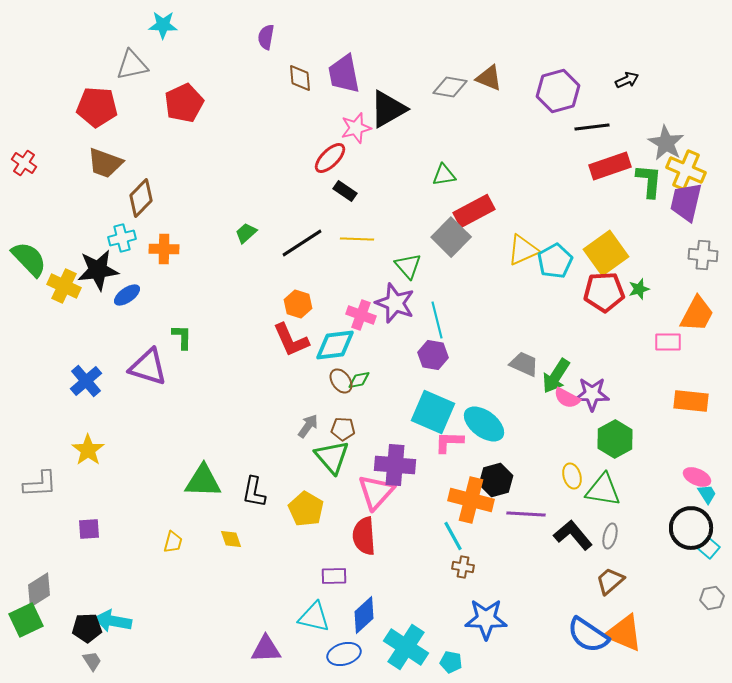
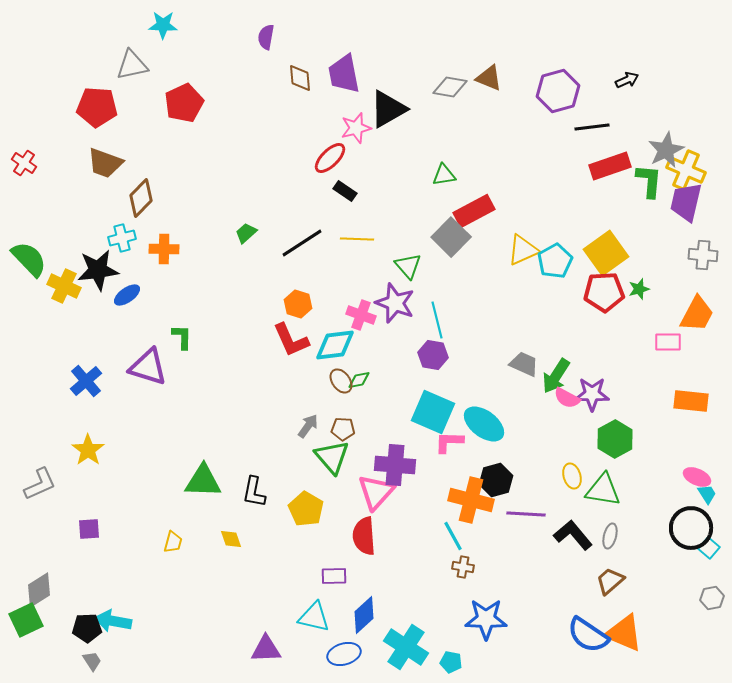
gray star at (666, 143): moved 7 px down; rotated 15 degrees clockwise
gray L-shape at (40, 484): rotated 21 degrees counterclockwise
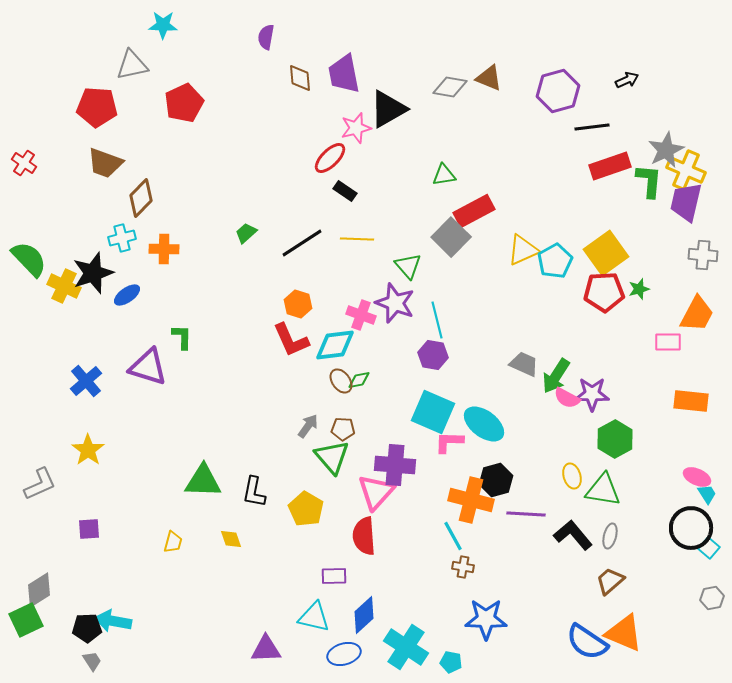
black star at (98, 270): moved 5 px left, 3 px down; rotated 12 degrees counterclockwise
blue semicircle at (588, 635): moved 1 px left, 7 px down
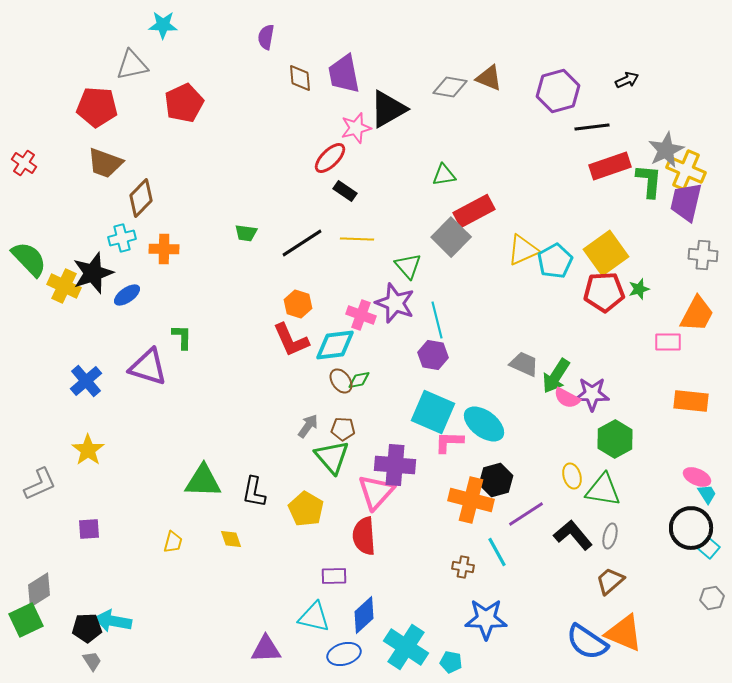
green trapezoid at (246, 233): rotated 130 degrees counterclockwise
purple line at (526, 514): rotated 36 degrees counterclockwise
cyan line at (453, 536): moved 44 px right, 16 px down
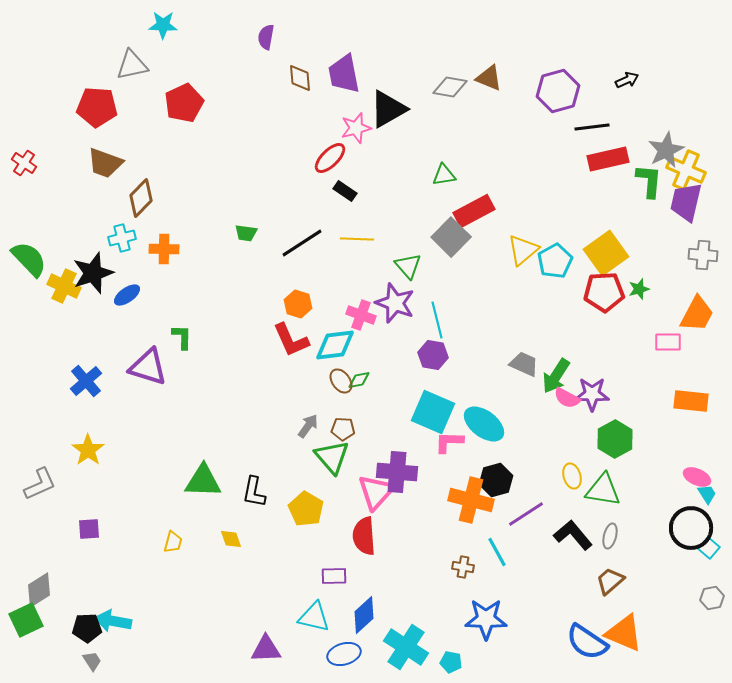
red rectangle at (610, 166): moved 2 px left, 7 px up; rotated 6 degrees clockwise
yellow triangle at (523, 250): rotated 16 degrees counterclockwise
purple cross at (395, 465): moved 2 px right, 7 px down
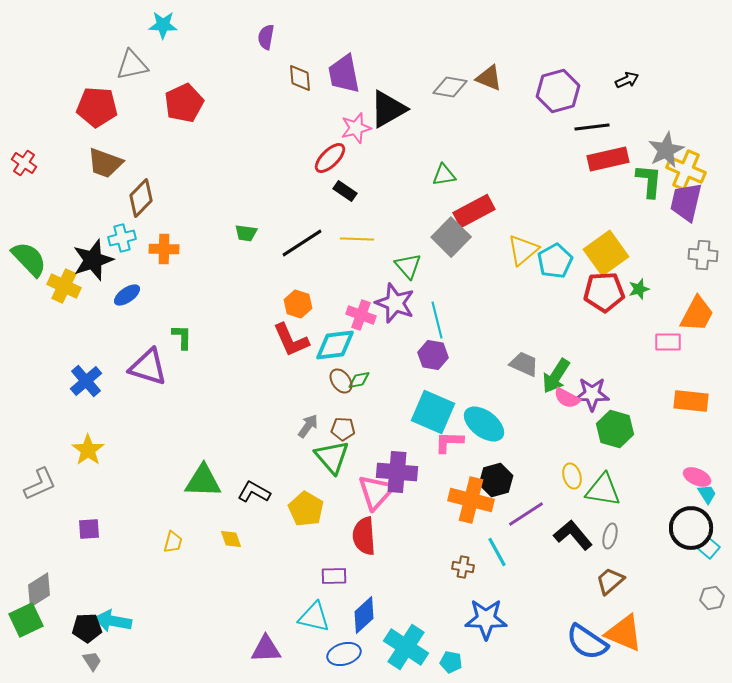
black star at (93, 273): moved 13 px up
green hexagon at (615, 439): moved 10 px up; rotated 15 degrees counterclockwise
black L-shape at (254, 492): rotated 108 degrees clockwise
